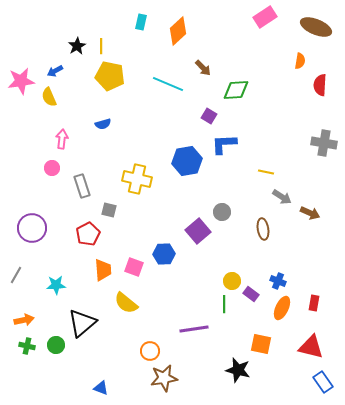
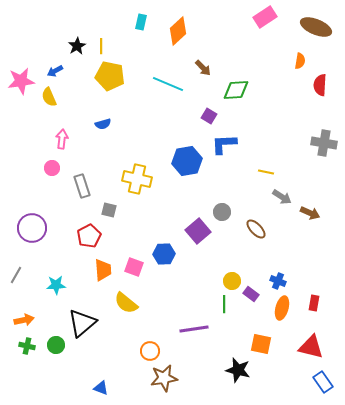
brown ellipse at (263, 229): moved 7 px left; rotated 35 degrees counterclockwise
red pentagon at (88, 234): moved 1 px right, 2 px down
orange ellipse at (282, 308): rotated 10 degrees counterclockwise
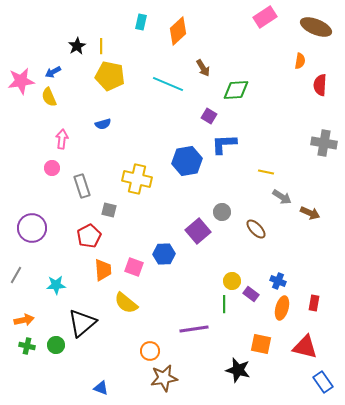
brown arrow at (203, 68): rotated 12 degrees clockwise
blue arrow at (55, 71): moved 2 px left, 1 px down
red triangle at (311, 347): moved 6 px left
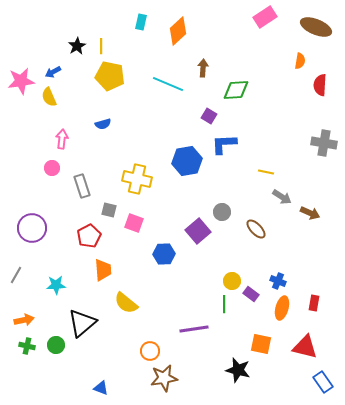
brown arrow at (203, 68): rotated 144 degrees counterclockwise
pink square at (134, 267): moved 44 px up
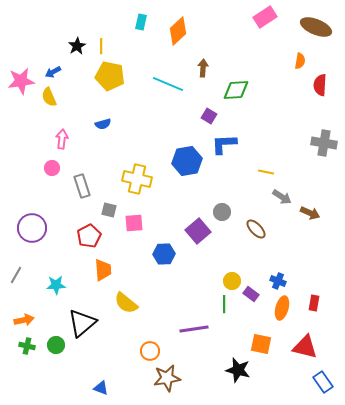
pink square at (134, 223): rotated 24 degrees counterclockwise
brown star at (164, 378): moved 3 px right
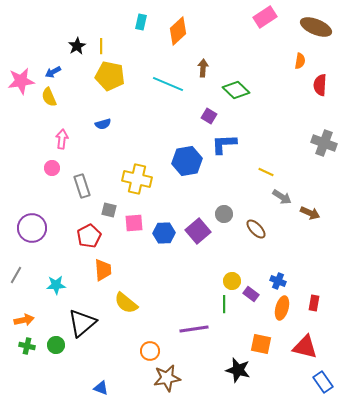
green diamond at (236, 90): rotated 48 degrees clockwise
gray cross at (324, 143): rotated 10 degrees clockwise
yellow line at (266, 172): rotated 14 degrees clockwise
gray circle at (222, 212): moved 2 px right, 2 px down
blue hexagon at (164, 254): moved 21 px up
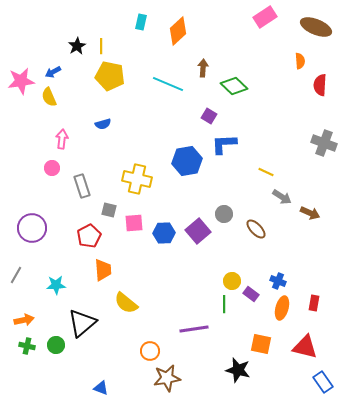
orange semicircle at (300, 61): rotated 14 degrees counterclockwise
green diamond at (236, 90): moved 2 px left, 4 px up
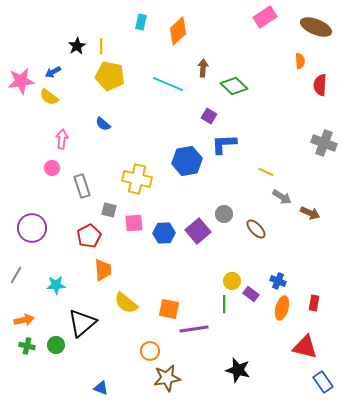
yellow semicircle at (49, 97): rotated 30 degrees counterclockwise
blue semicircle at (103, 124): rotated 56 degrees clockwise
orange square at (261, 344): moved 92 px left, 35 px up
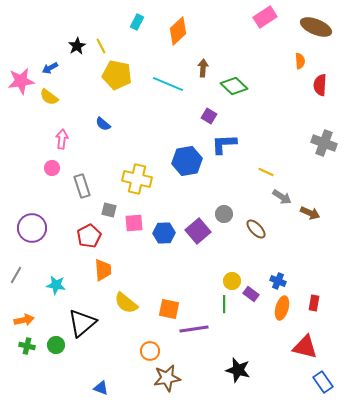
cyan rectangle at (141, 22): moved 4 px left; rotated 14 degrees clockwise
yellow line at (101, 46): rotated 28 degrees counterclockwise
blue arrow at (53, 72): moved 3 px left, 4 px up
yellow pentagon at (110, 76): moved 7 px right, 1 px up
cyan star at (56, 285): rotated 12 degrees clockwise
